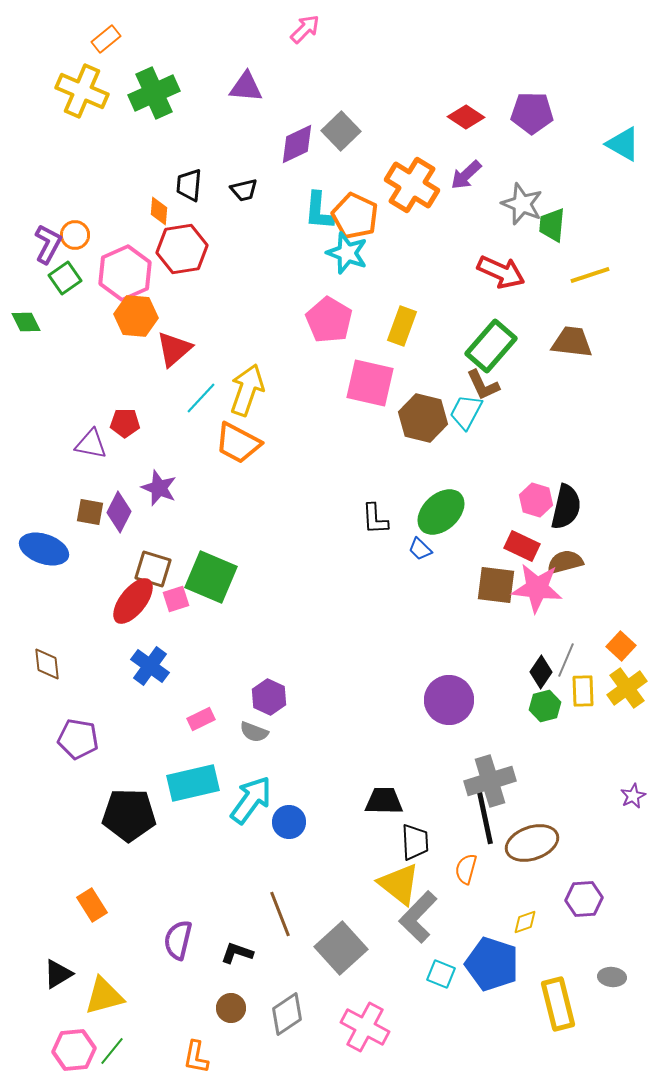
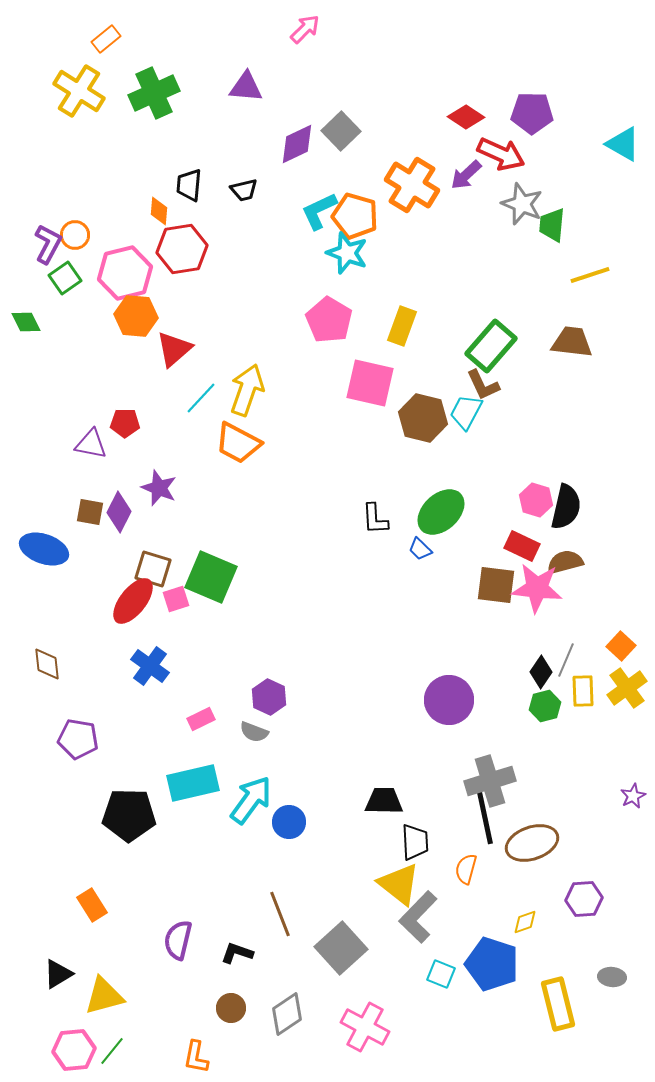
yellow cross at (82, 91): moved 3 px left; rotated 9 degrees clockwise
cyan L-shape at (319, 211): rotated 60 degrees clockwise
orange pentagon at (355, 216): rotated 9 degrees counterclockwise
red arrow at (501, 272): moved 118 px up
pink hexagon at (125, 273): rotated 10 degrees clockwise
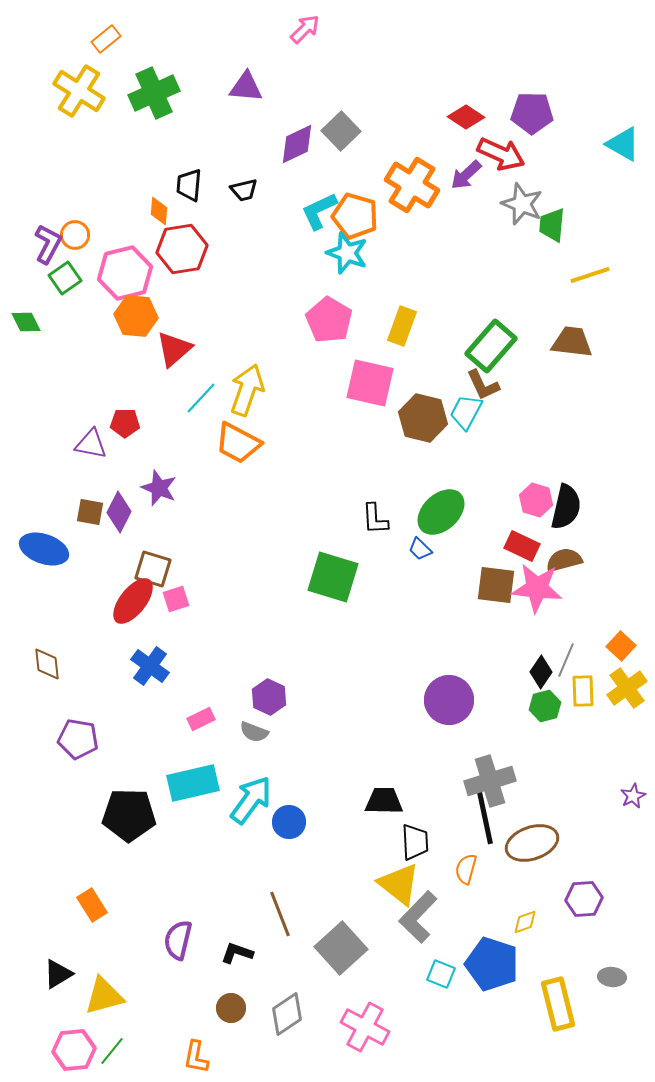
brown semicircle at (565, 562): moved 1 px left, 2 px up
green square at (211, 577): moved 122 px right; rotated 6 degrees counterclockwise
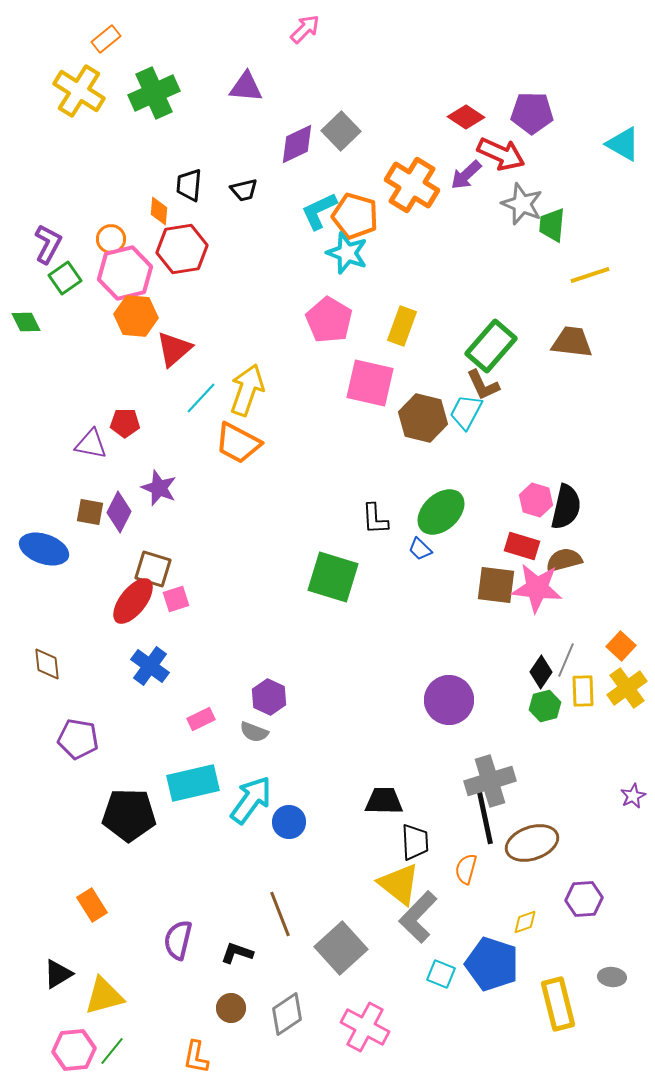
orange circle at (75, 235): moved 36 px right, 4 px down
red rectangle at (522, 546): rotated 8 degrees counterclockwise
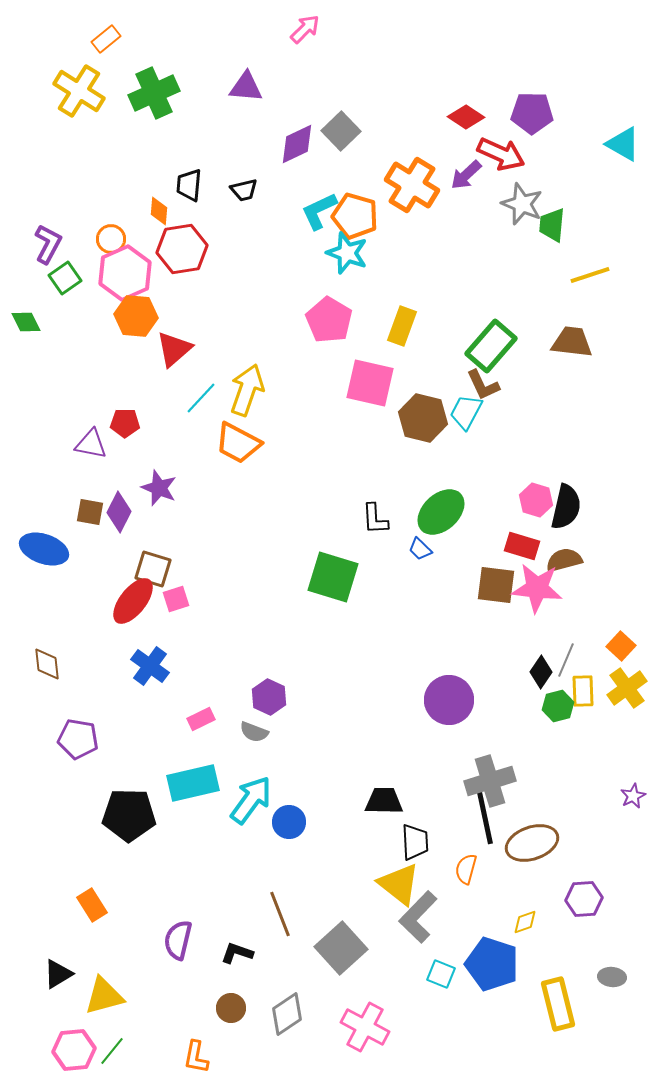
pink hexagon at (125, 273): rotated 10 degrees counterclockwise
green hexagon at (545, 706): moved 13 px right
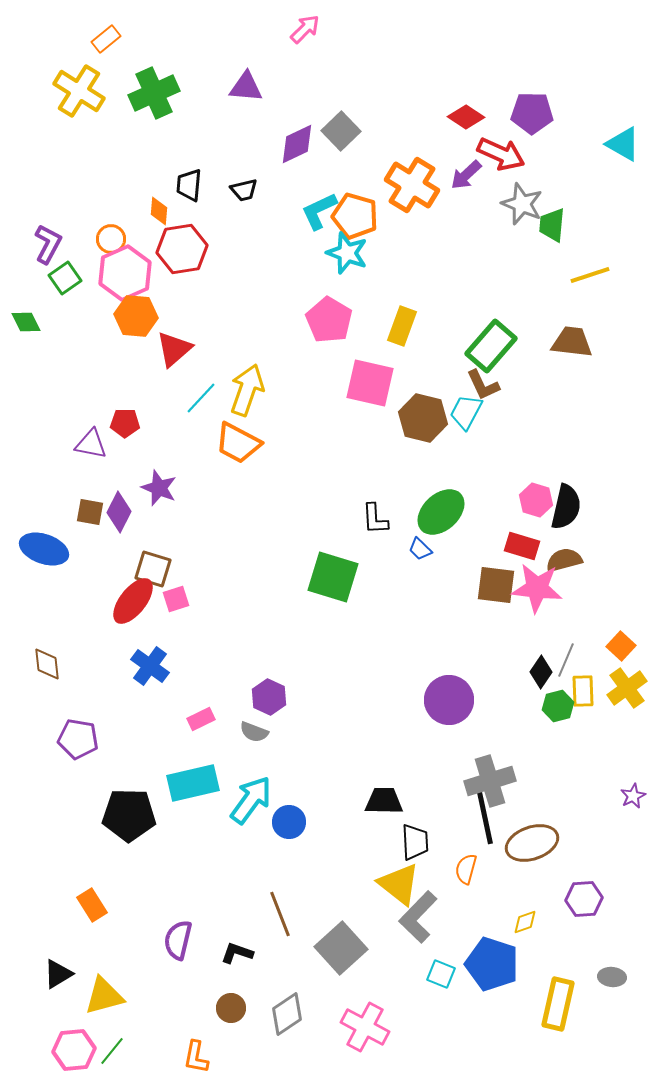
yellow rectangle at (558, 1004): rotated 27 degrees clockwise
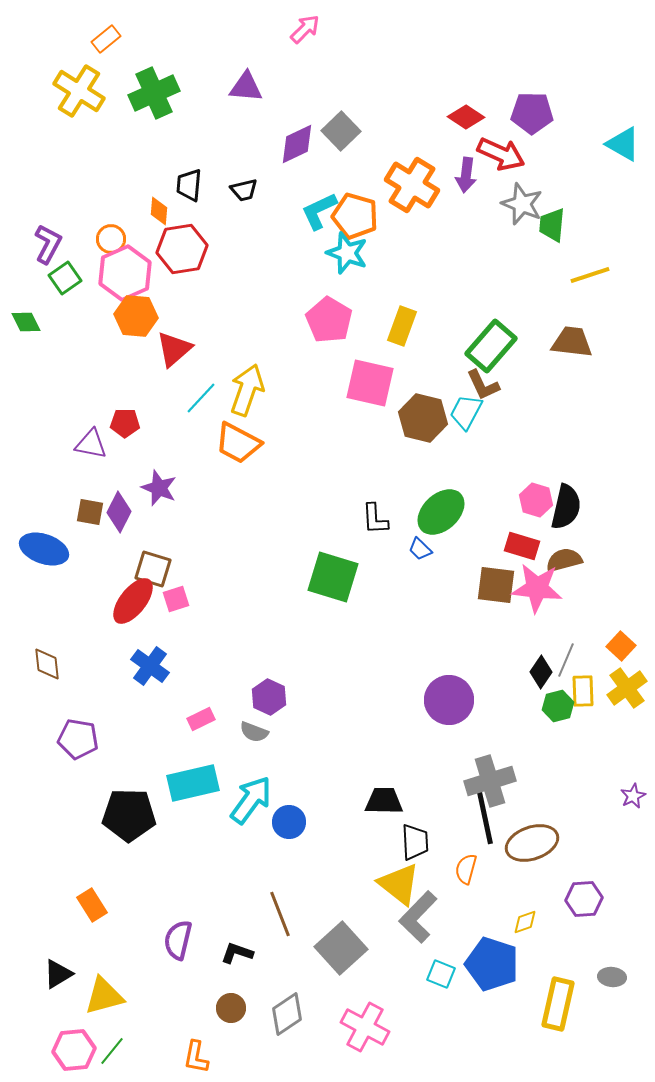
purple arrow at (466, 175): rotated 40 degrees counterclockwise
